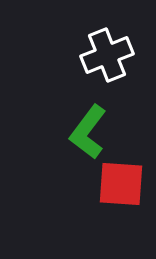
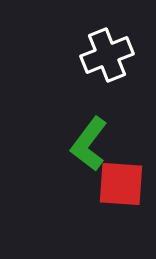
green L-shape: moved 1 px right, 12 px down
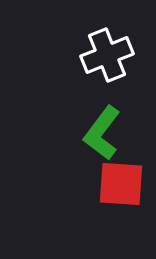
green L-shape: moved 13 px right, 11 px up
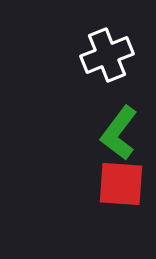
green L-shape: moved 17 px right
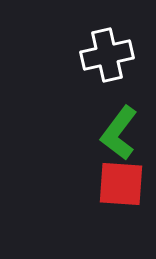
white cross: rotated 9 degrees clockwise
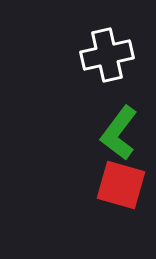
red square: moved 1 px down; rotated 12 degrees clockwise
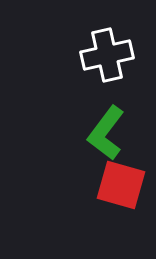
green L-shape: moved 13 px left
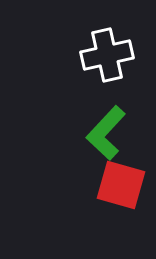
green L-shape: rotated 6 degrees clockwise
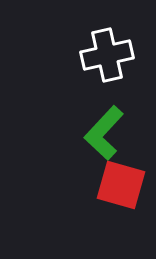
green L-shape: moved 2 px left
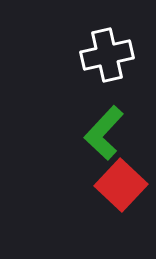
red square: rotated 27 degrees clockwise
